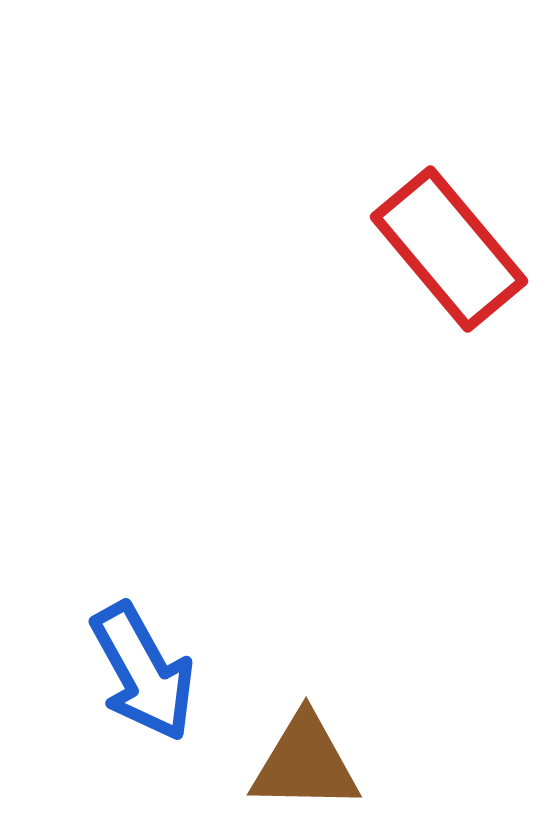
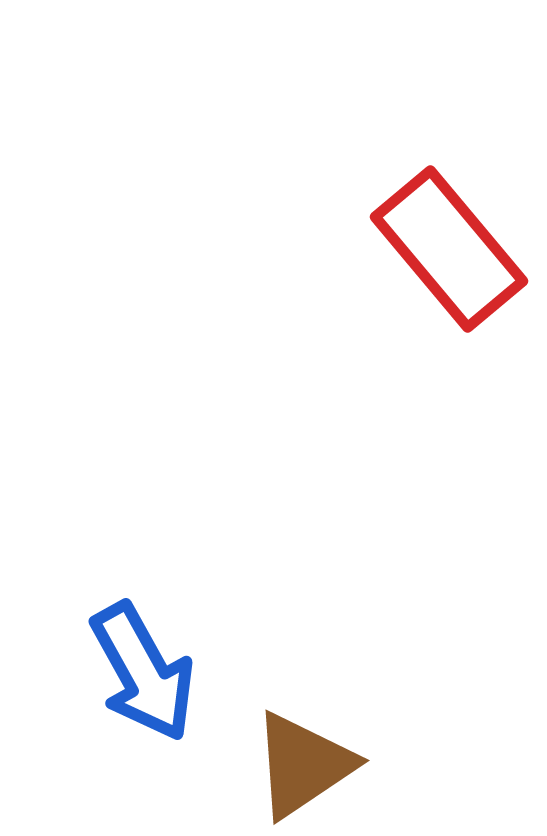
brown triangle: moved 2 px left, 2 px down; rotated 35 degrees counterclockwise
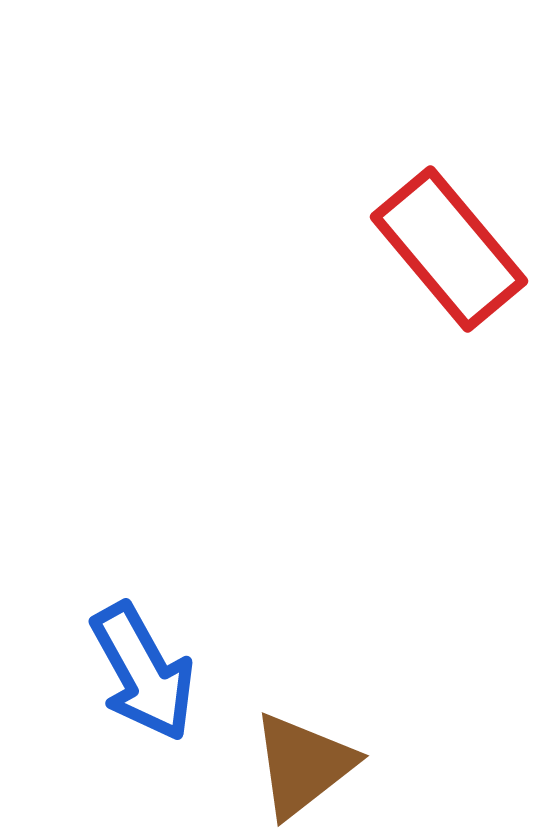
brown triangle: rotated 4 degrees counterclockwise
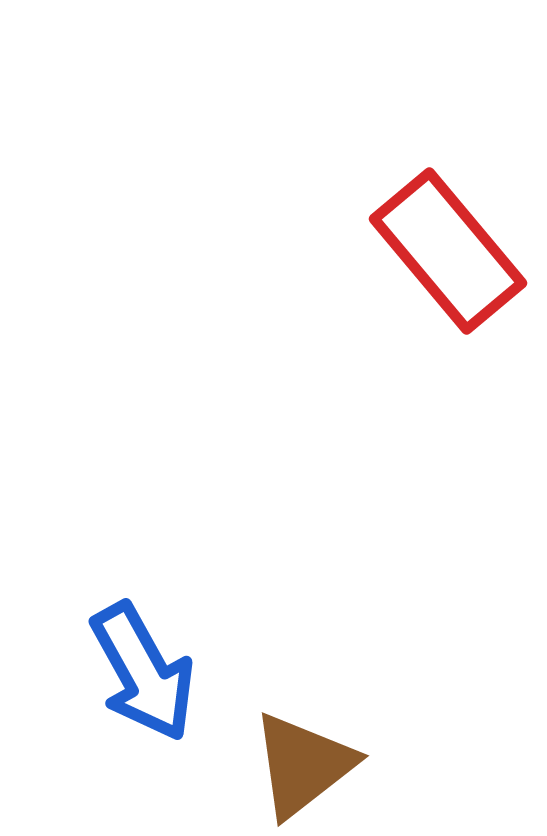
red rectangle: moved 1 px left, 2 px down
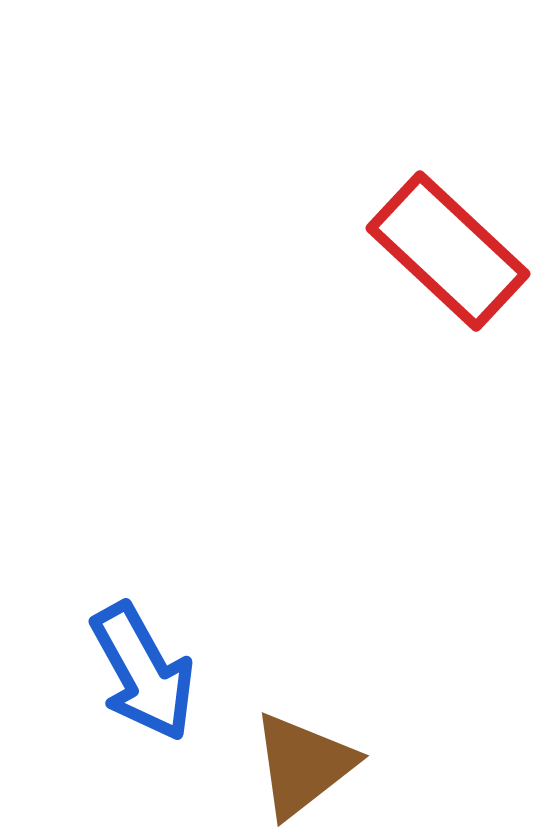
red rectangle: rotated 7 degrees counterclockwise
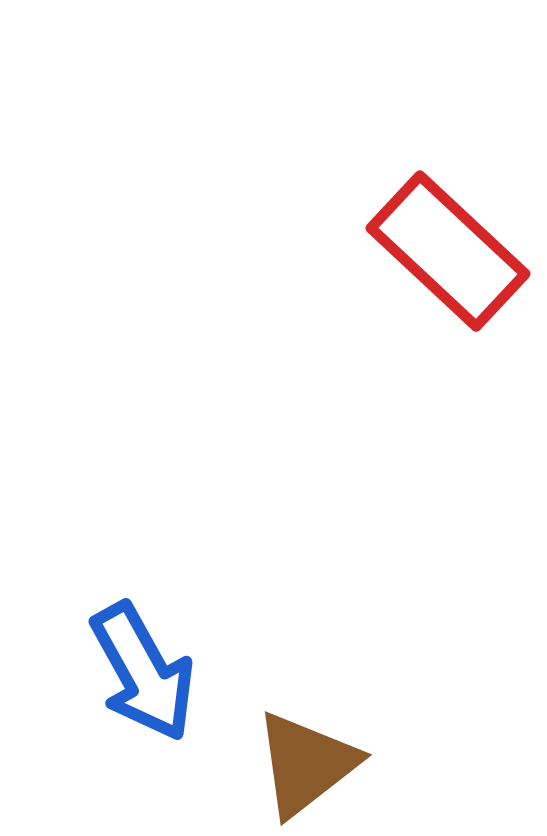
brown triangle: moved 3 px right, 1 px up
